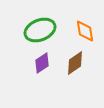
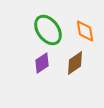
green ellipse: moved 8 px right; rotated 76 degrees clockwise
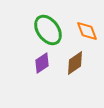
orange diamond: moved 2 px right; rotated 10 degrees counterclockwise
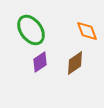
green ellipse: moved 17 px left
purple diamond: moved 2 px left, 1 px up
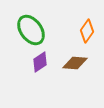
orange diamond: rotated 55 degrees clockwise
brown diamond: rotated 40 degrees clockwise
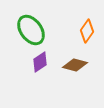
brown diamond: moved 2 px down; rotated 10 degrees clockwise
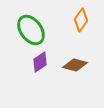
orange diamond: moved 6 px left, 11 px up
